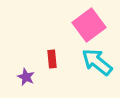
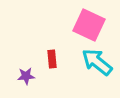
pink square: rotated 28 degrees counterclockwise
purple star: moved 1 px up; rotated 30 degrees counterclockwise
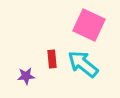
cyan arrow: moved 14 px left, 2 px down
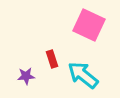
red rectangle: rotated 12 degrees counterclockwise
cyan arrow: moved 11 px down
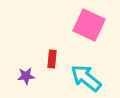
red rectangle: rotated 24 degrees clockwise
cyan arrow: moved 3 px right, 3 px down
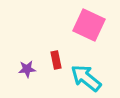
red rectangle: moved 4 px right, 1 px down; rotated 18 degrees counterclockwise
purple star: moved 1 px right, 7 px up
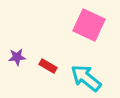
red rectangle: moved 8 px left, 6 px down; rotated 48 degrees counterclockwise
purple star: moved 10 px left, 12 px up
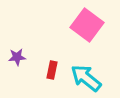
pink square: moved 2 px left; rotated 12 degrees clockwise
red rectangle: moved 4 px right, 4 px down; rotated 72 degrees clockwise
